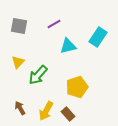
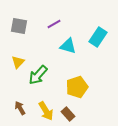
cyan triangle: rotated 30 degrees clockwise
yellow arrow: rotated 60 degrees counterclockwise
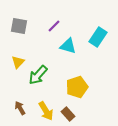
purple line: moved 2 px down; rotated 16 degrees counterclockwise
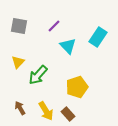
cyan triangle: rotated 30 degrees clockwise
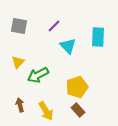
cyan rectangle: rotated 30 degrees counterclockwise
green arrow: rotated 20 degrees clockwise
brown arrow: moved 3 px up; rotated 16 degrees clockwise
brown rectangle: moved 10 px right, 4 px up
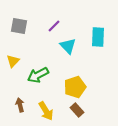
yellow triangle: moved 5 px left, 1 px up
yellow pentagon: moved 2 px left
brown rectangle: moved 1 px left
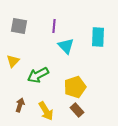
purple line: rotated 40 degrees counterclockwise
cyan triangle: moved 2 px left
brown arrow: rotated 32 degrees clockwise
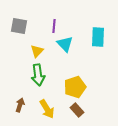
cyan triangle: moved 1 px left, 2 px up
yellow triangle: moved 24 px right, 10 px up
green arrow: rotated 70 degrees counterclockwise
yellow arrow: moved 1 px right, 2 px up
